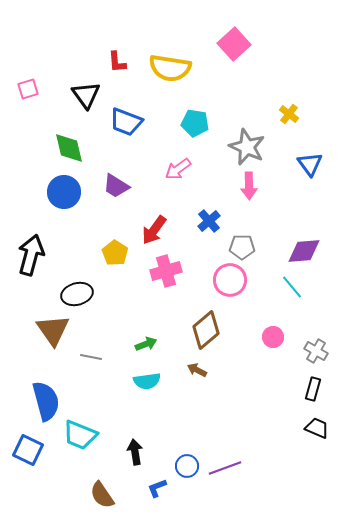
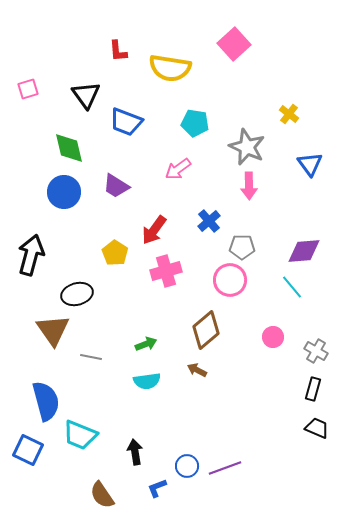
red L-shape at (117, 62): moved 1 px right, 11 px up
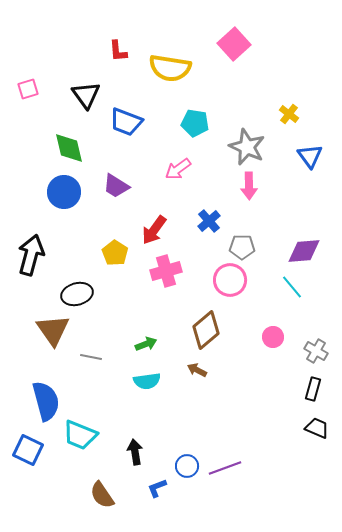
blue triangle at (310, 164): moved 8 px up
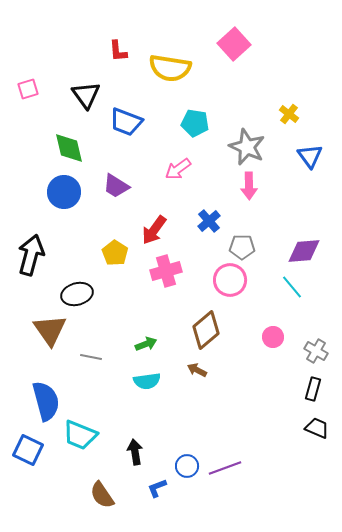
brown triangle at (53, 330): moved 3 px left
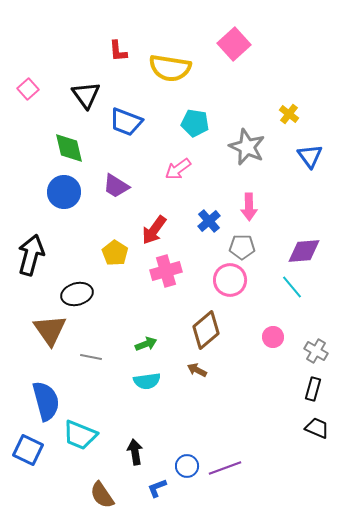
pink square at (28, 89): rotated 25 degrees counterclockwise
pink arrow at (249, 186): moved 21 px down
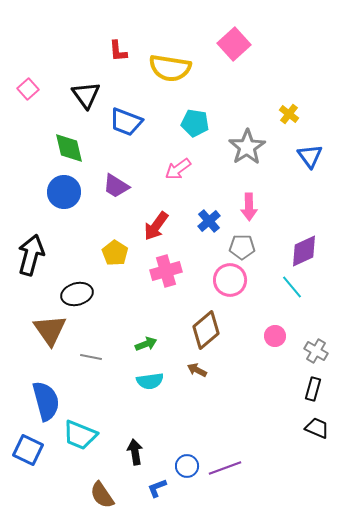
gray star at (247, 147): rotated 15 degrees clockwise
red arrow at (154, 230): moved 2 px right, 4 px up
purple diamond at (304, 251): rotated 20 degrees counterclockwise
pink circle at (273, 337): moved 2 px right, 1 px up
cyan semicircle at (147, 381): moved 3 px right
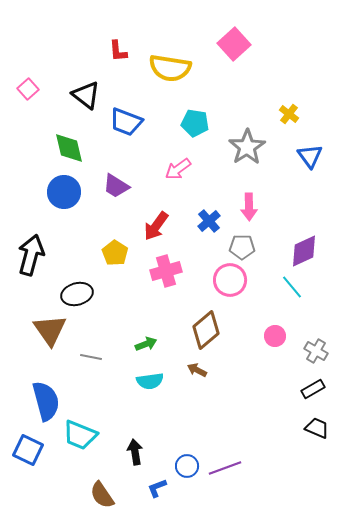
black triangle at (86, 95): rotated 16 degrees counterclockwise
black rectangle at (313, 389): rotated 45 degrees clockwise
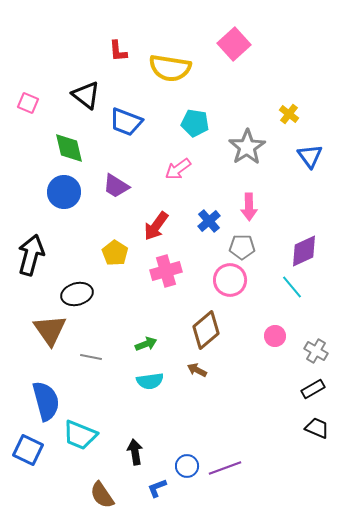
pink square at (28, 89): moved 14 px down; rotated 25 degrees counterclockwise
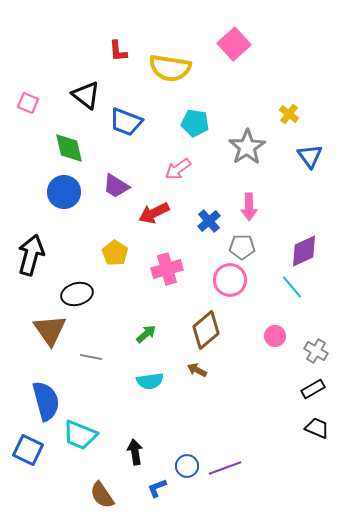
red arrow at (156, 226): moved 2 px left, 13 px up; rotated 28 degrees clockwise
pink cross at (166, 271): moved 1 px right, 2 px up
green arrow at (146, 344): moved 10 px up; rotated 20 degrees counterclockwise
